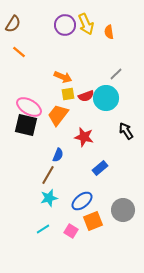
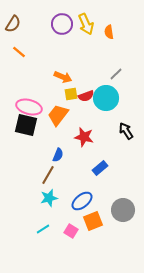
purple circle: moved 3 px left, 1 px up
yellow square: moved 3 px right
pink ellipse: rotated 15 degrees counterclockwise
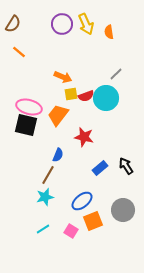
black arrow: moved 35 px down
cyan star: moved 4 px left, 1 px up
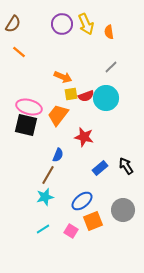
gray line: moved 5 px left, 7 px up
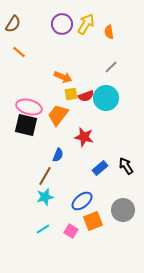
yellow arrow: rotated 125 degrees counterclockwise
brown line: moved 3 px left, 1 px down
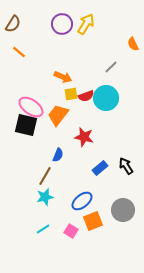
orange semicircle: moved 24 px right, 12 px down; rotated 16 degrees counterclockwise
pink ellipse: moved 2 px right; rotated 20 degrees clockwise
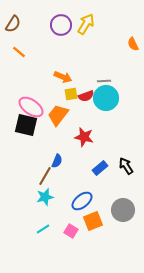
purple circle: moved 1 px left, 1 px down
gray line: moved 7 px left, 14 px down; rotated 40 degrees clockwise
blue semicircle: moved 1 px left, 6 px down
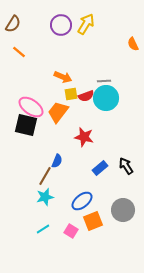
orange trapezoid: moved 3 px up
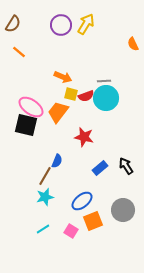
yellow square: rotated 24 degrees clockwise
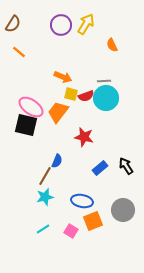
orange semicircle: moved 21 px left, 1 px down
blue ellipse: rotated 50 degrees clockwise
